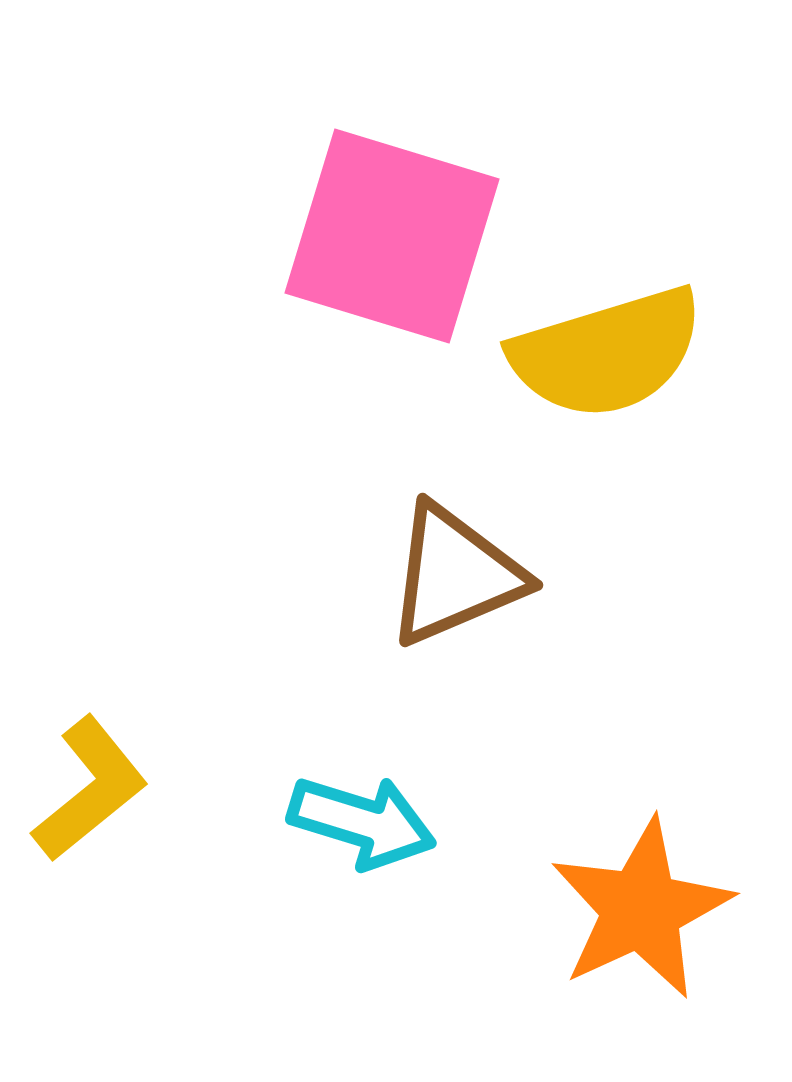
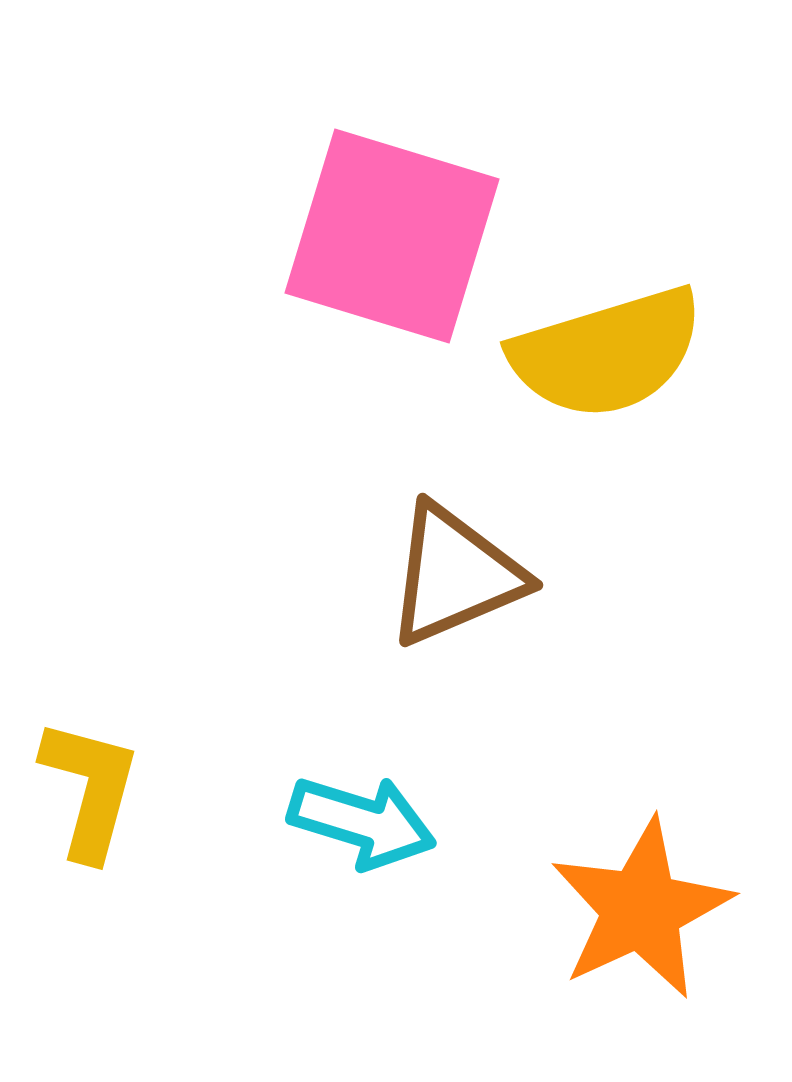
yellow L-shape: rotated 36 degrees counterclockwise
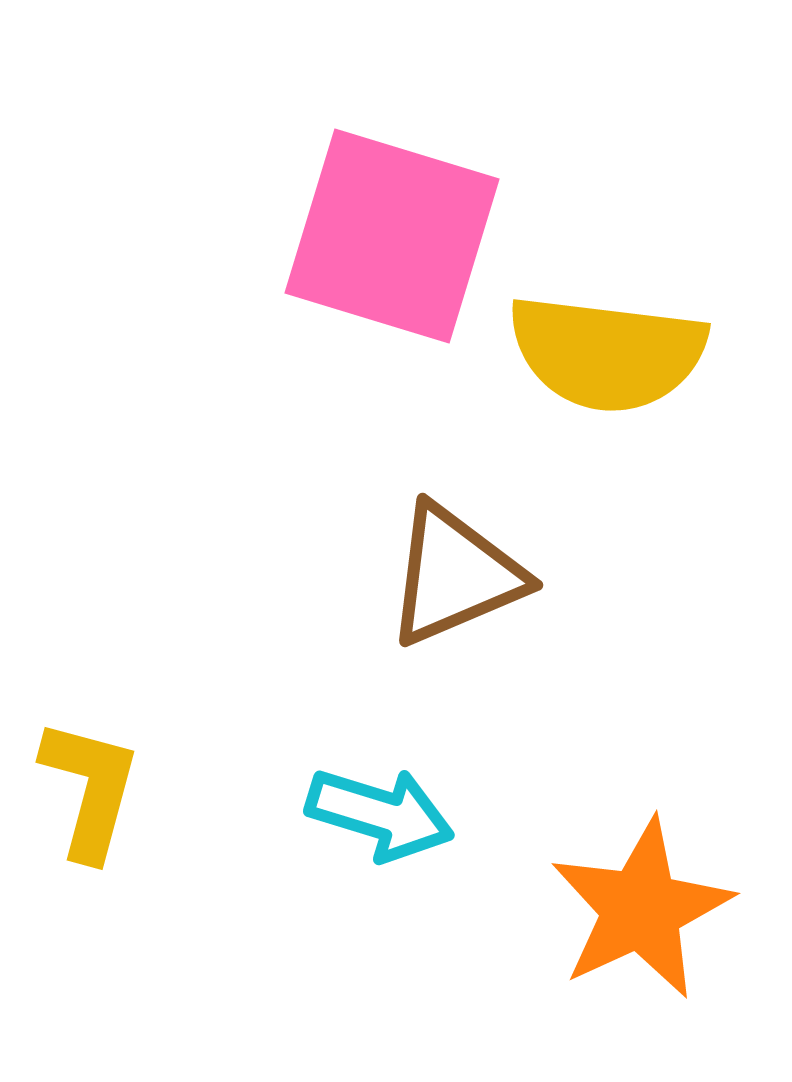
yellow semicircle: rotated 24 degrees clockwise
cyan arrow: moved 18 px right, 8 px up
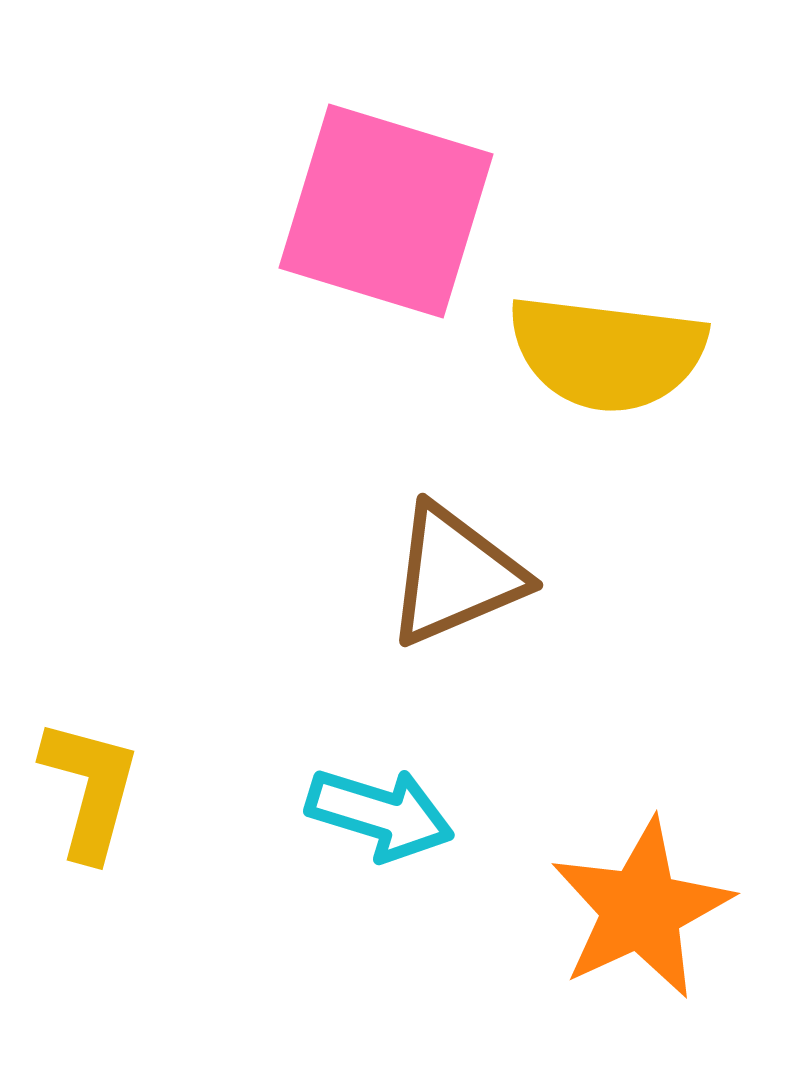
pink square: moved 6 px left, 25 px up
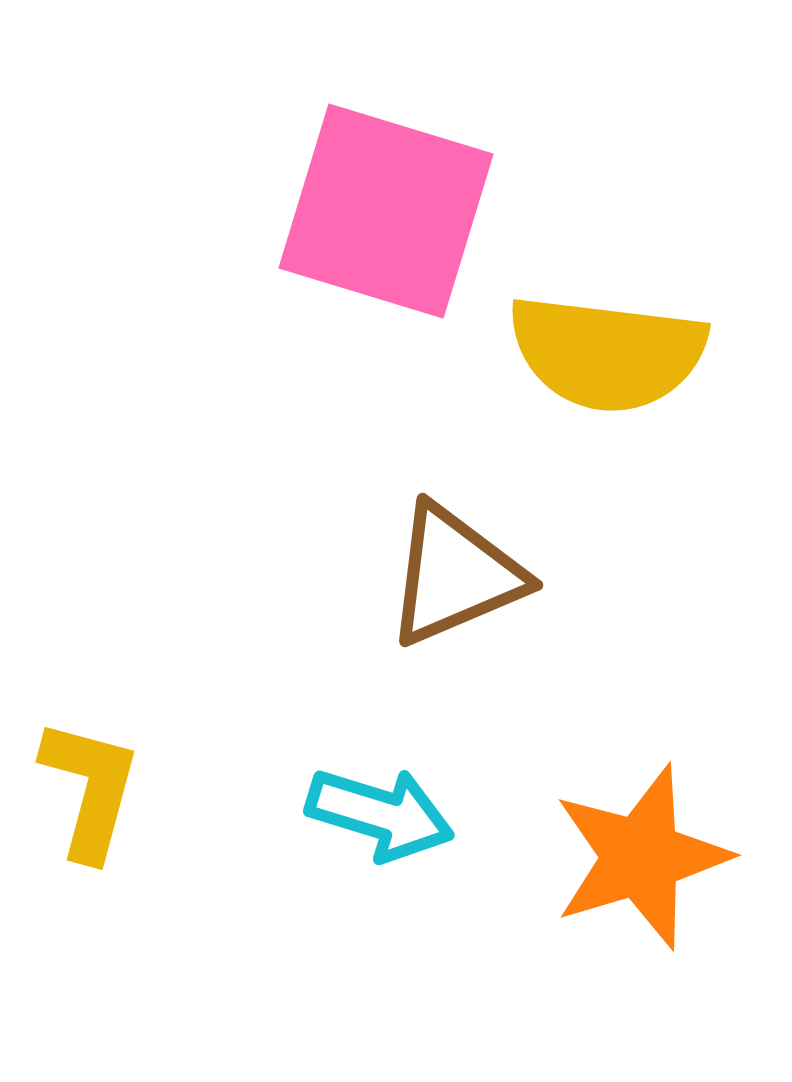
orange star: moved 52 px up; rotated 8 degrees clockwise
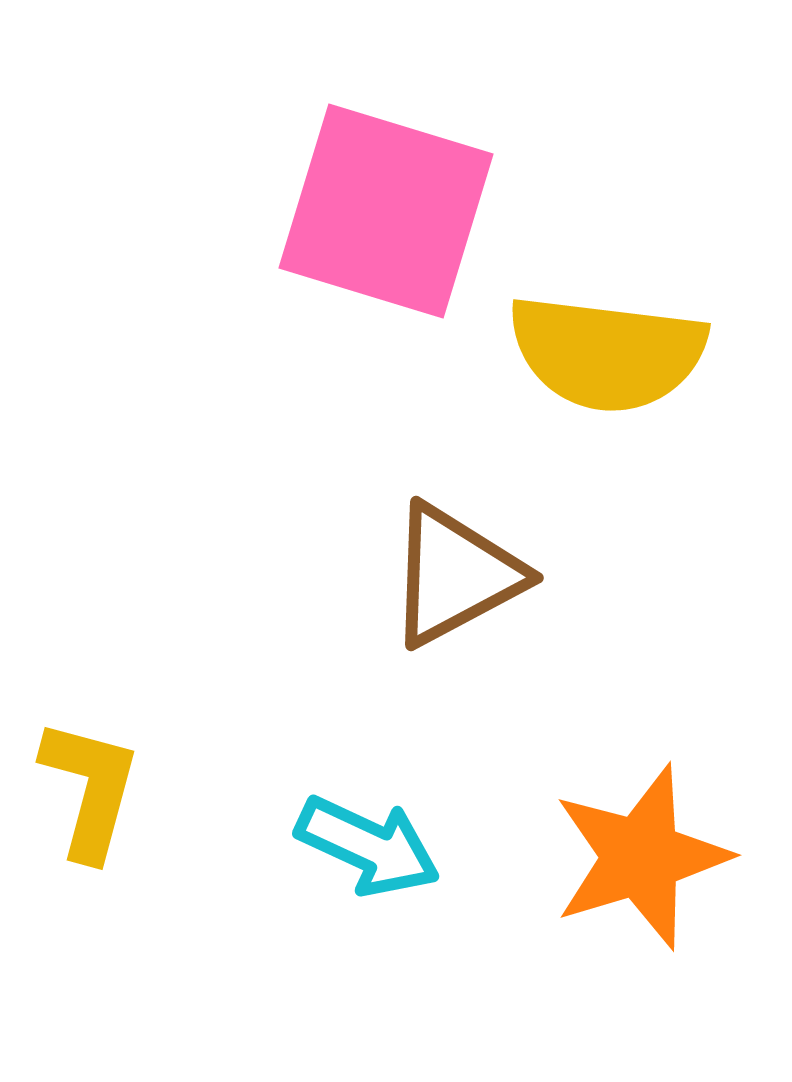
brown triangle: rotated 5 degrees counterclockwise
cyan arrow: moved 12 px left, 32 px down; rotated 8 degrees clockwise
